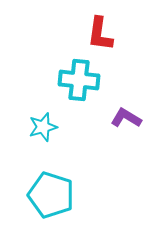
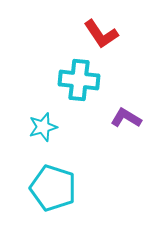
red L-shape: moved 1 px right; rotated 42 degrees counterclockwise
cyan pentagon: moved 2 px right, 7 px up
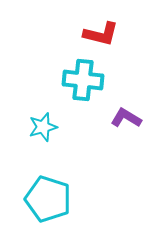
red L-shape: rotated 42 degrees counterclockwise
cyan cross: moved 4 px right
cyan pentagon: moved 5 px left, 11 px down
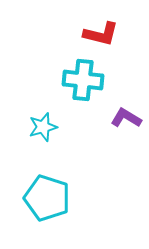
cyan pentagon: moved 1 px left, 1 px up
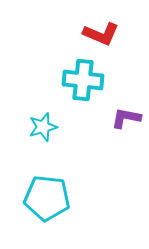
red L-shape: rotated 9 degrees clockwise
purple L-shape: rotated 20 degrees counterclockwise
cyan pentagon: rotated 12 degrees counterclockwise
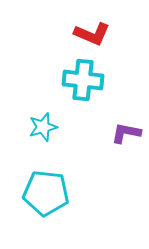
red L-shape: moved 9 px left
purple L-shape: moved 15 px down
cyan pentagon: moved 1 px left, 5 px up
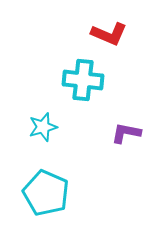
red L-shape: moved 17 px right
cyan pentagon: rotated 18 degrees clockwise
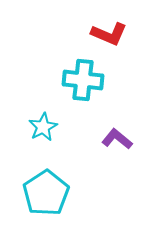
cyan star: rotated 12 degrees counterclockwise
purple L-shape: moved 9 px left, 6 px down; rotated 28 degrees clockwise
cyan pentagon: rotated 15 degrees clockwise
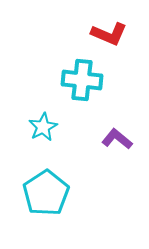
cyan cross: moved 1 px left
